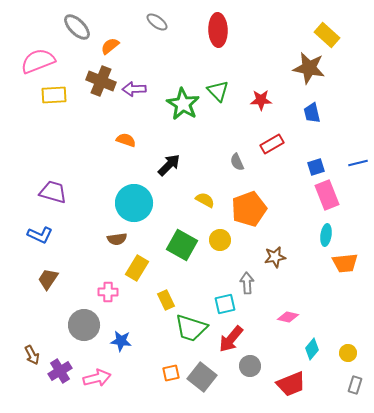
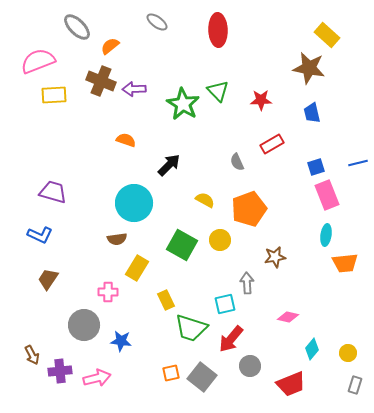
purple cross at (60, 371): rotated 25 degrees clockwise
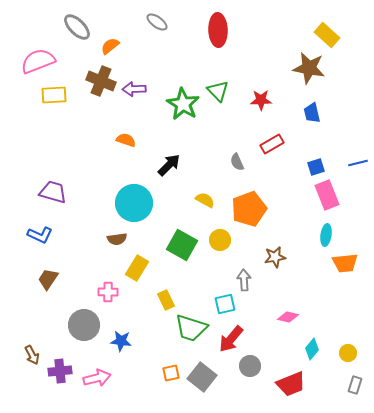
gray arrow at (247, 283): moved 3 px left, 3 px up
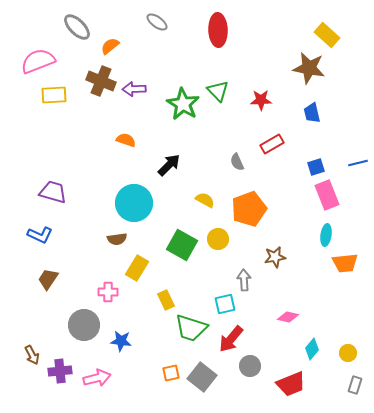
yellow circle at (220, 240): moved 2 px left, 1 px up
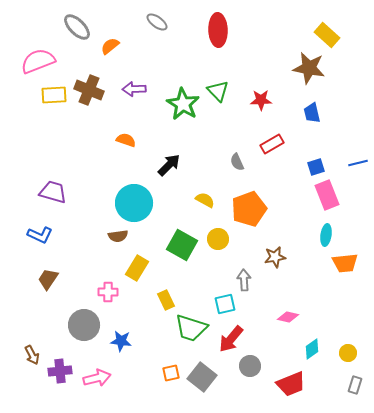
brown cross at (101, 81): moved 12 px left, 9 px down
brown semicircle at (117, 239): moved 1 px right, 3 px up
cyan diamond at (312, 349): rotated 15 degrees clockwise
